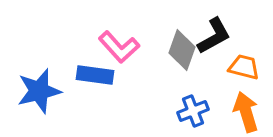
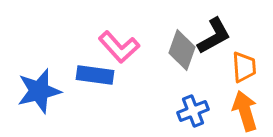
orange trapezoid: rotated 72 degrees clockwise
orange arrow: moved 1 px left, 1 px up
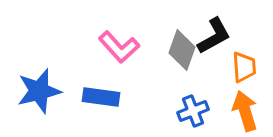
blue rectangle: moved 6 px right, 22 px down
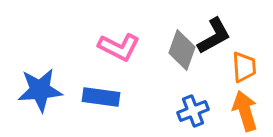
pink L-shape: rotated 21 degrees counterclockwise
blue star: moved 1 px right, 1 px up; rotated 9 degrees clockwise
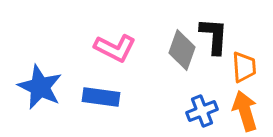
black L-shape: rotated 57 degrees counterclockwise
pink L-shape: moved 4 px left, 1 px down
blue star: moved 3 px up; rotated 30 degrees clockwise
blue cross: moved 9 px right
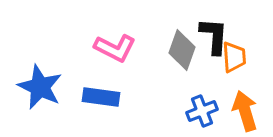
orange trapezoid: moved 10 px left, 10 px up
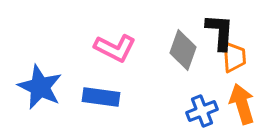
black L-shape: moved 6 px right, 4 px up
gray diamond: moved 1 px right
orange arrow: moved 3 px left, 7 px up
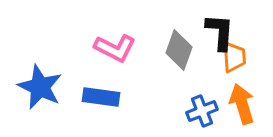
gray diamond: moved 4 px left
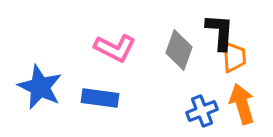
blue rectangle: moved 1 px left, 1 px down
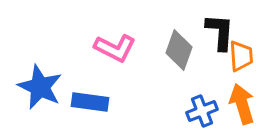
orange trapezoid: moved 7 px right, 1 px up
blue rectangle: moved 10 px left, 4 px down
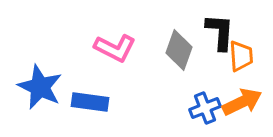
orange arrow: moved 2 px up; rotated 81 degrees clockwise
blue cross: moved 3 px right, 3 px up
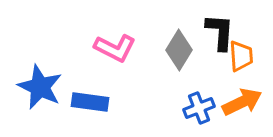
gray diamond: rotated 12 degrees clockwise
blue cross: moved 6 px left
